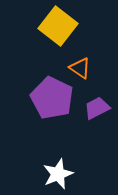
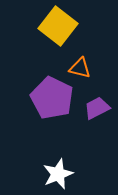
orange triangle: rotated 20 degrees counterclockwise
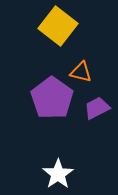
orange triangle: moved 1 px right, 4 px down
purple pentagon: rotated 9 degrees clockwise
white star: rotated 12 degrees counterclockwise
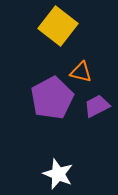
purple pentagon: rotated 9 degrees clockwise
purple trapezoid: moved 2 px up
white star: rotated 16 degrees counterclockwise
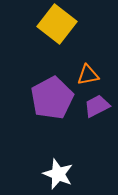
yellow square: moved 1 px left, 2 px up
orange triangle: moved 7 px right, 3 px down; rotated 25 degrees counterclockwise
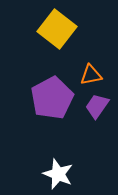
yellow square: moved 5 px down
orange triangle: moved 3 px right
purple trapezoid: rotated 28 degrees counterclockwise
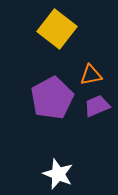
purple trapezoid: rotated 32 degrees clockwise
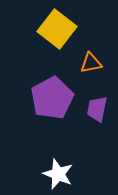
orange triangle: moved 12 px up
purple trapezoid: moved 3 px down; rotated 56 degrees counterclockwise
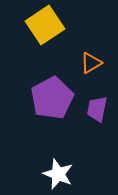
yellow square: moved 12 px left, 4 px up; rotated 18 degrees clockwise
orange triangle: rotated 20 degrees counterclockwise
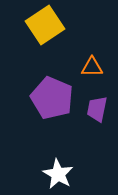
orange triangle: moved 1 px right, 4 px down; rotated 30 degrees clockwise
purple pentagon: rotated 21 degrees counterclockwise
white star: rotated 8 degrees clockwise
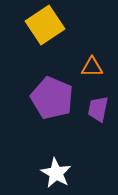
purple trapezoid: moved 1 px right
white star: moved 2 px left, 1 px up
